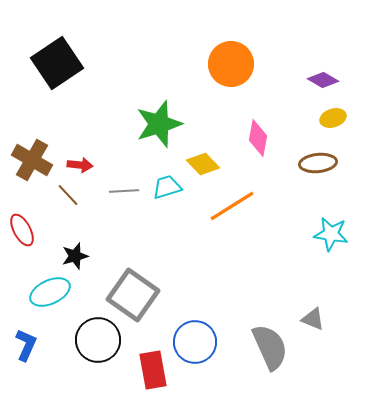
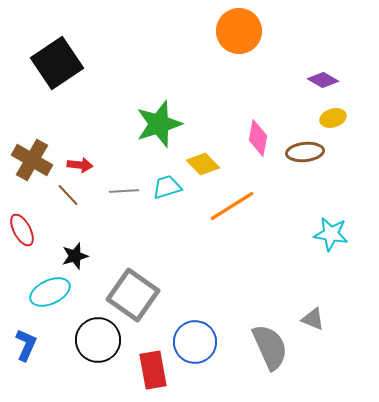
orange circle: moved 8 px right, 33 px up
brown ellipse: moved 13 px left, 11 px up
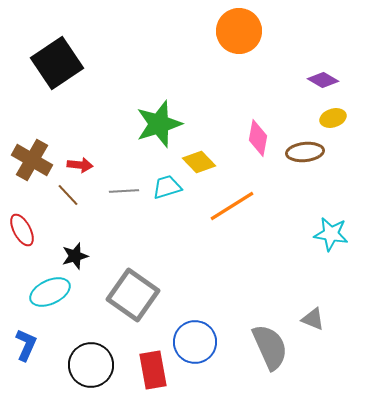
yellow diamond: moved 4 px left, 2 px up
black circle: moved 7 px left, 25 px down
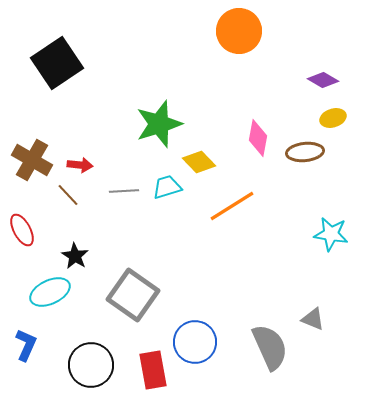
black star: rotated 24 degrees counterclockwise
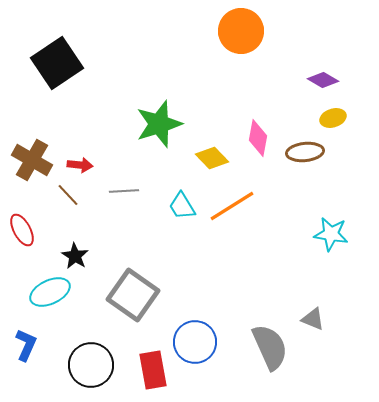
orange circle: moved 2 px right
yellow diamond: moved 13 px right, 4 px up
cyan trapezoid: moved 15 px right, 19 px down; rotated 104 degrees counterclockwise
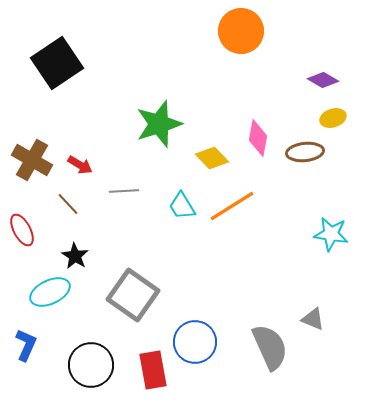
red arrow: rotated 25 degrees clockwise
brown line: moved 9 px down
